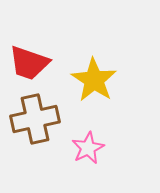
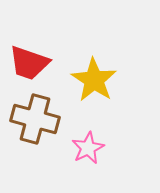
brown cross: rotated 27 degrees clockwise
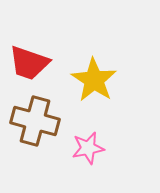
brown cross: moved 2 px down
pink star: rotated 16 degrees clockwise
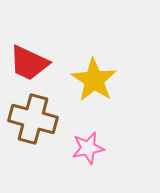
red trapezoid: rotated 6 degrees clockwise
brown cross: moved 2 px left, 2 px up
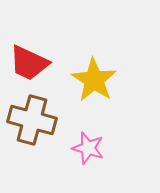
brown cross: moved 1 px left, 1 px down
pink star: rotated 28 degrees clockwise
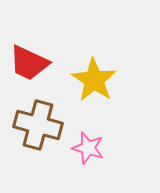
brown cross: moved 6 px right, 5 px down
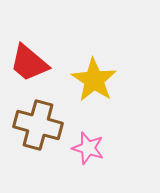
red trapezoid: rotated 15 degrees clockwise
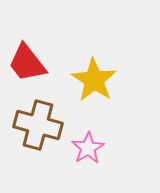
red trapezoid: moved 2 px left; rotated 12 degrees clockwise
pink star: rotated 24 degrees clockwise
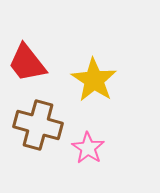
pink star: rotated 8 degrees counterclockwise
